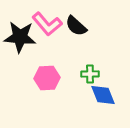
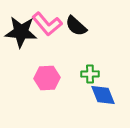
black star: moved 1 px right, 5 px up
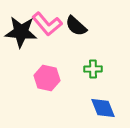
green cross: moved 3 px right, 5 px up
pink hexagon: rotated 15 degrees clockwise
blue diamond: moved 13 px down
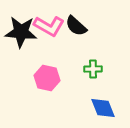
pink L-shape: moved 2 px right, 2 px down; rotated 20 degrees counterclockwise
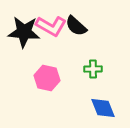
pink L-shape: moved 2 px right
black star: moved 3 px right
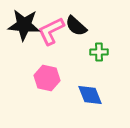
pink L-shape: moved 5 px down; rotated 124 degrees clockwise
black star: moved 7 px up
green cross: moved 6 px right, 17 px up
blue diamond: moved 13 px left, 13 px up
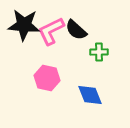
black semicircle: moved 4 px down
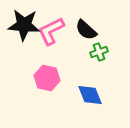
black semicircle: moved 10 px right
green cross: rotated 18 degrees counterclockwise
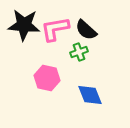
pink L-shape: moved 4 px right, 2 px up; rotated 16 degrees clockwise
green cross: moved 20 px left
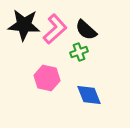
pink L-shape: rotated 148 degrees clockwise
blue diamond: moved 1 px left
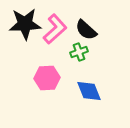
black star: moved 1 px right, 1 px up; rotated 8 degrees counterclockwise
pink hexagon: rotated 15 degrees counterclockwise
blue diamond: moved 4 px up
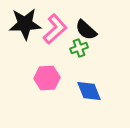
green cross: moved 4 px up
